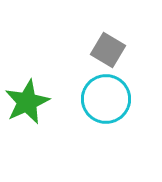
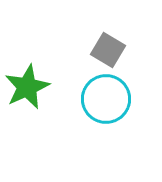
green star: moved 15 px up
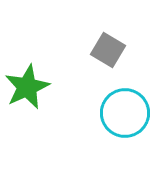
cyan circle: moved 19 px right, 14 px down
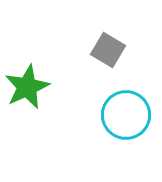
cyan circle: moved 1 px right, 2 px down
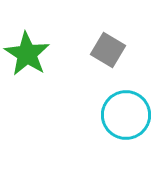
green star: moved 33 px up; rotated 15 degrees counterclockwise
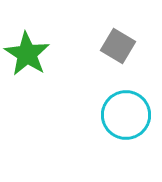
gray square: moved 10 px right, 4 px up
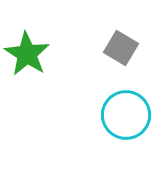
gray square: moved 3 px right, 2 px down
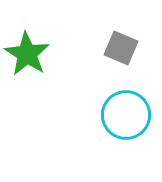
gray square: rotated 8 degrees counterclockwise
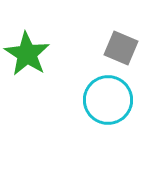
cyan circle: moved 18 px left, 15 px up
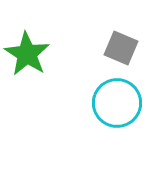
cyan circle: moved 9 px right, 3 px down
